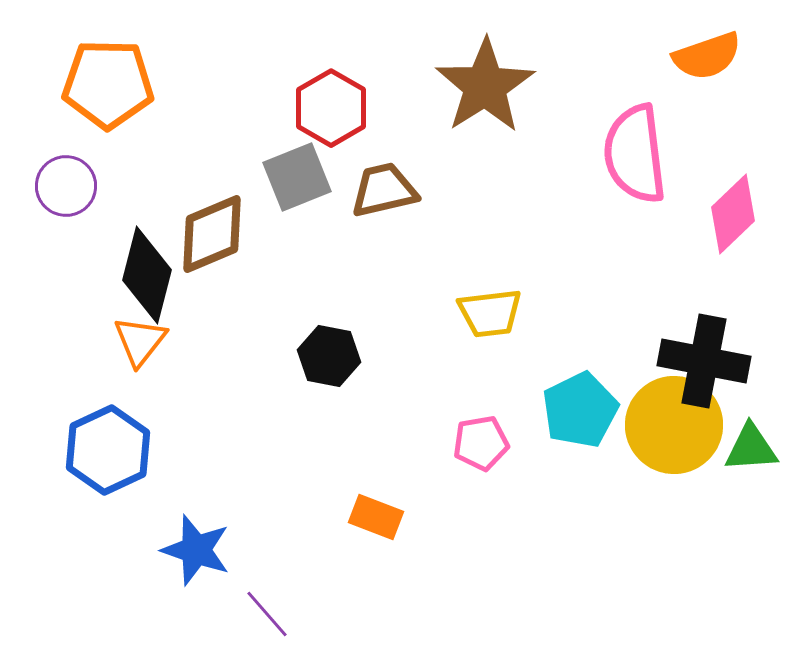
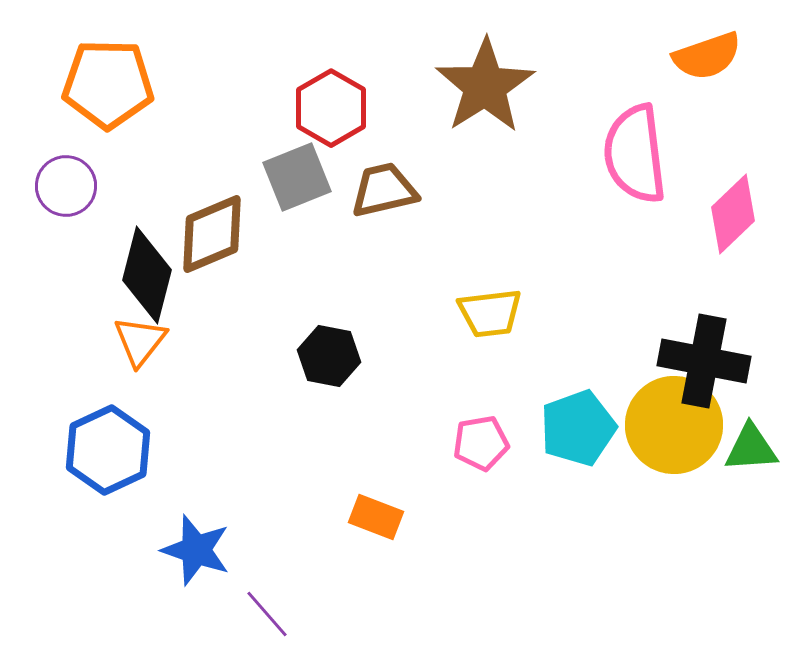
cyan pentagon: moved 2 px left, 18 px down; rotated 6 degrees clockwise
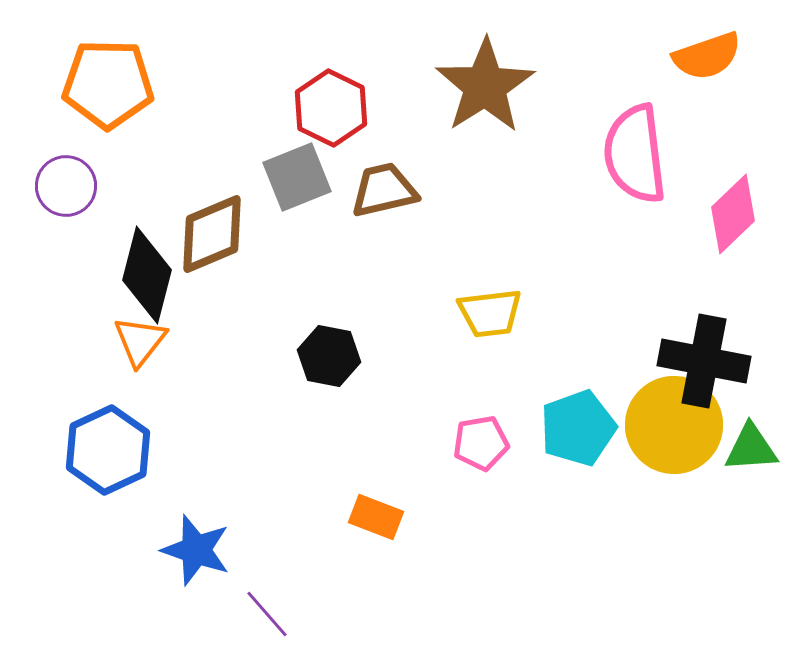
red hexagon: rotated 4 degrees counterclockwise
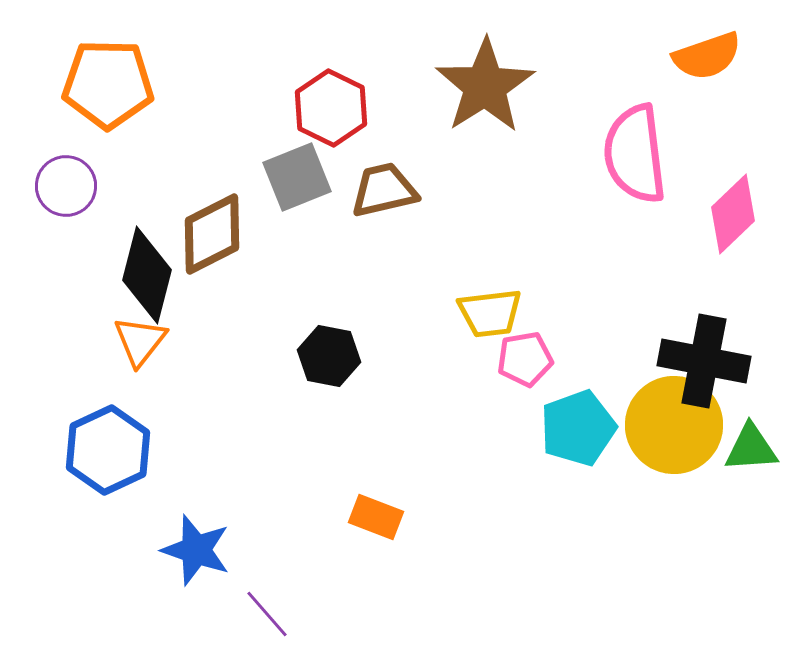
brown diamond: rotated 4 degrees counterclockwise
pink pentagon: moved 44 px right, 84 px up
